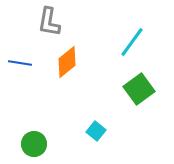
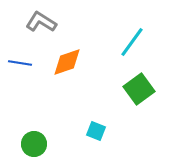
gray L-shape: moved 8 px left; rotated 112 degrees clockwise
orange diamond: rotated 20 degrees clockwise
cyan square: rotated 18 degrees counterclockwise
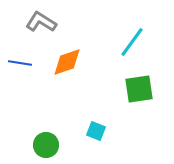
green square: rotated 28 degrees clockwise
green circle: moved 12 px right, 1 px down
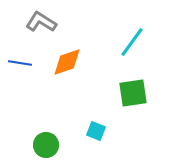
green square: moved 6 px left, 4 px down
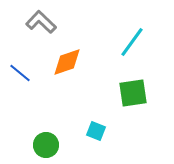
gray L-shape: rotated 12 degrees clockwise
blue line: moved 10 px down; rotated 30 degrees clockwise
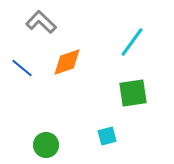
blue line: moved 2 px right, 5 px up
cyan square: moved 11 px right, 5 px down; rotated 36 degrees counterclockwise
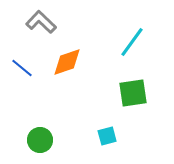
green circle: moved 6 px left, 5 px up
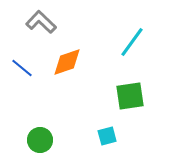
green square: moved 3 px left, 3 px down
